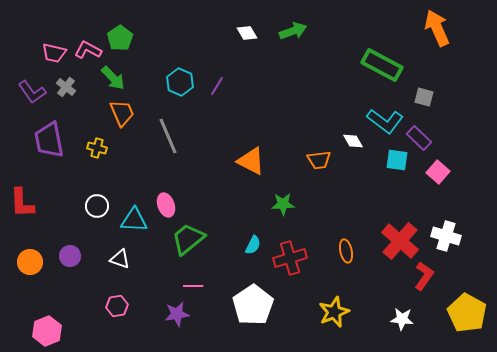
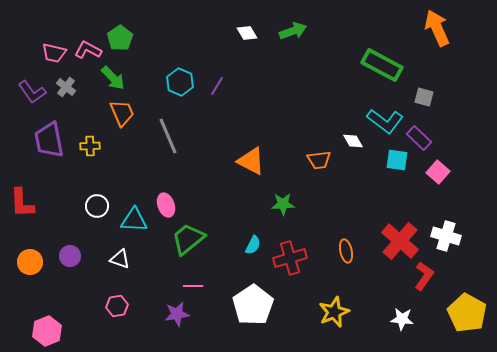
yellow cross at (97, 148): moved 7 px left, 2 px up; rotated 18 degrees counterclockwise
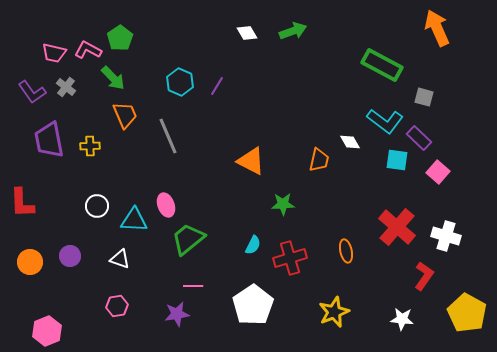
orange trapezoid at (122, 113): moved 3 px right, 2 px down
white diamond at (353, 141): moved 3 px left, 1 px down
orange trapezoid at (319, 160): rotated 70 degrees counterclockwise
red cross at (400, 241): moved 3 px left, 14 px up
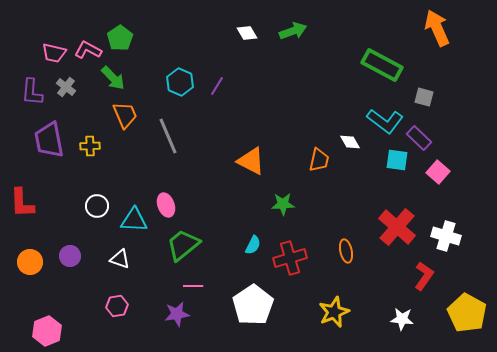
purple L-shape at (32, 92): rotated 40 degrees clockwise
green trapezoid at (188, 239): moved 5 px left, 6 px down
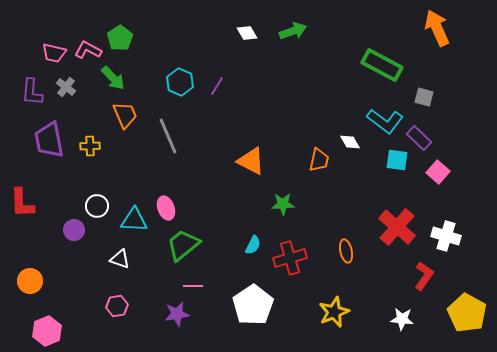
pink ellipse at (166, 205): moved 3 px down
purple circle at (70, 256): moved 4 px right, 26 px up
orange circle at (30, 262): moved 19 px down
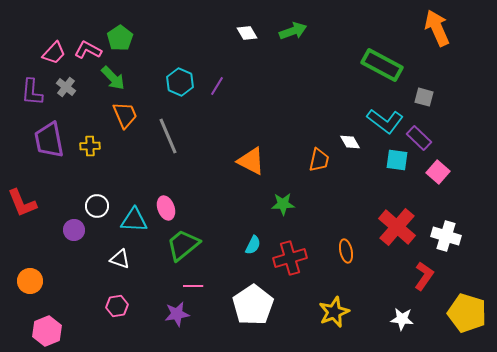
pink trapezoid at (54, 53): rotated 60 degrees counterclockwise
red L-shape at (22, 203): rotated 20 degrees counterclockwise
yellow pentagon at (467, 313): rotated 12 degrees counterclockwise
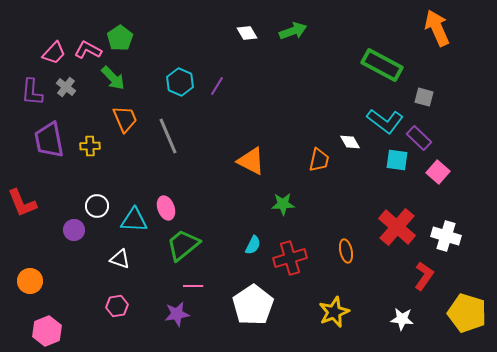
orange trapezoid at (125, 115): moved 4 px down
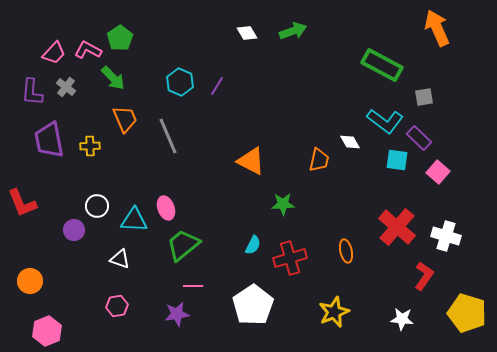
gray square at (424, 97): rotated 24 degrees counterclockwise
